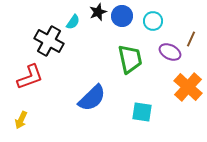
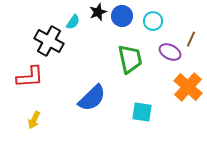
red L-shape: rotated 16 degrees clockwise
yellow arrow: moved 13 px right
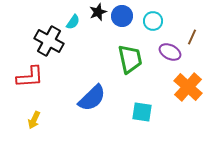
brown line: moved 1 px right, 2 px up
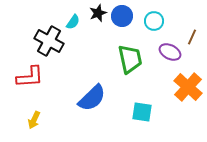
black star: moved 1 px down
cyan circle: moved 1 px right
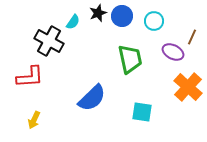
purple ellipse: moved 3 px right
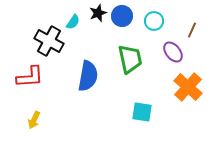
brown line: moved 7 px up
purple ellipse: rotated 25 degrees clockwise
blue semicircle: moved 4 px left, 22 px up; rotated 36 degrees counterclockwise
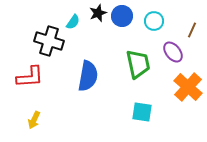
black cross: rotated 12 degrees counterclockwise
green trapezoid: moved 8 px right, 5 px down
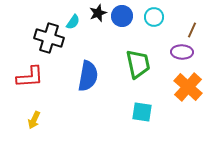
cyan circle: moved 4 px up
black cross: moved 3 px up
purple ellipse: moved 9 px right; rotated 50 degrees counterclockwise
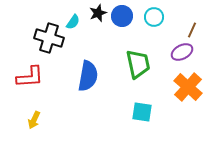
purple ellipse: rotated 30 degrees counterclockwise
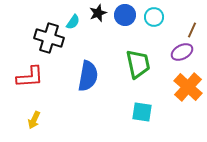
blue circle: moved 3 px right, 1 px up
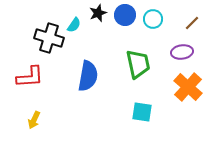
cyan circle: moved 1 px left, 2 px down
cyan semicircle: moved 1 px right, 3 px down
brown line: moved 7 px up; rotated 21 degrees clockwise
purple ellipse: rotated 20 degrees clockwise
